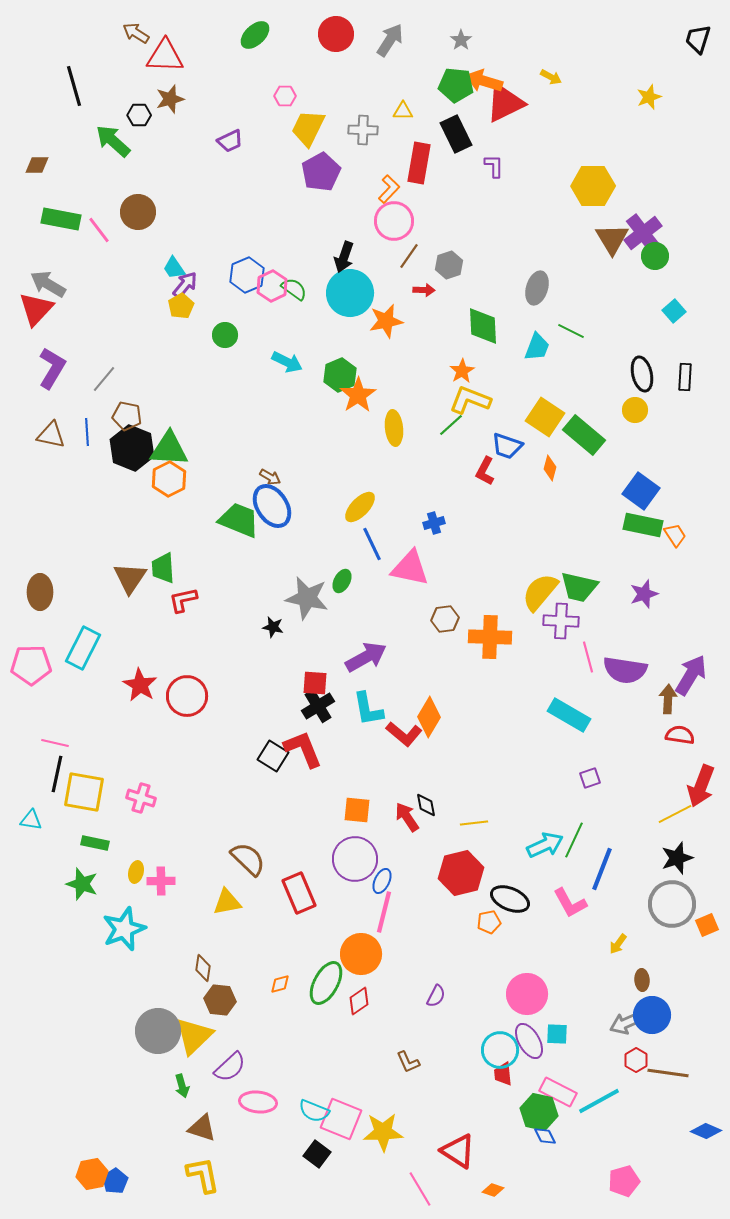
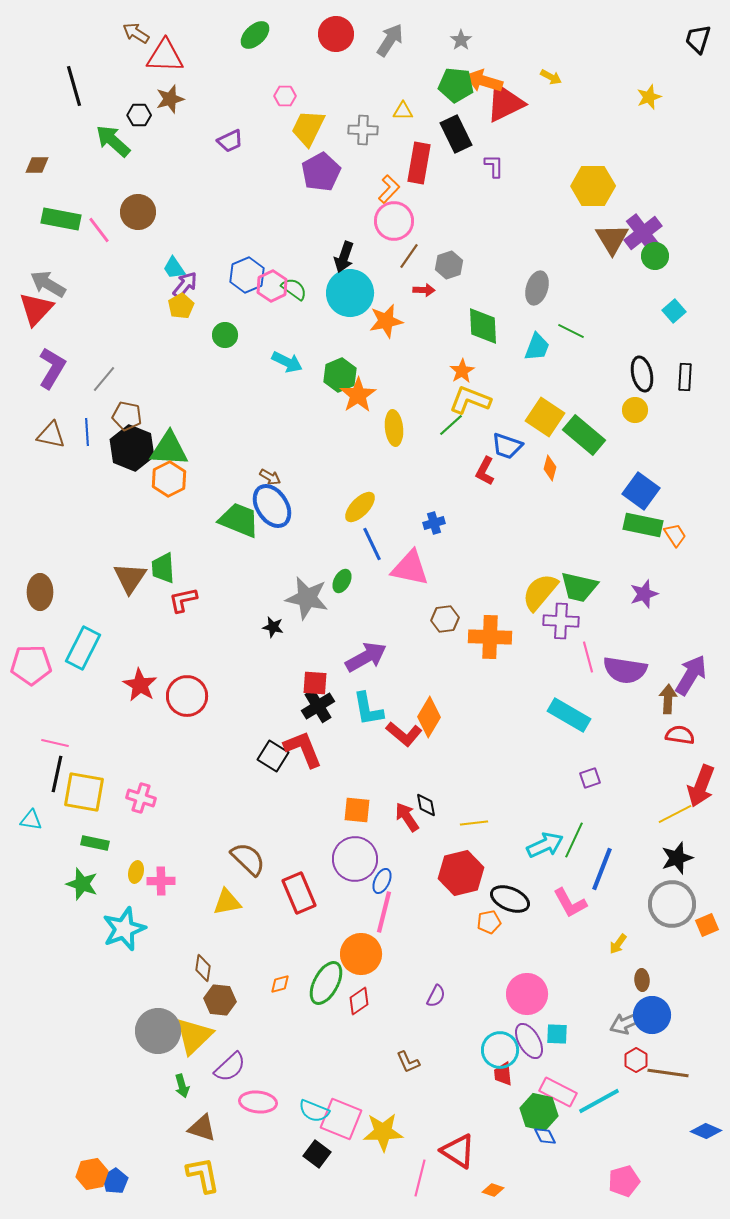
pink line at (420, 1189): moved 11 px up; rotated 45 degrees clockwise
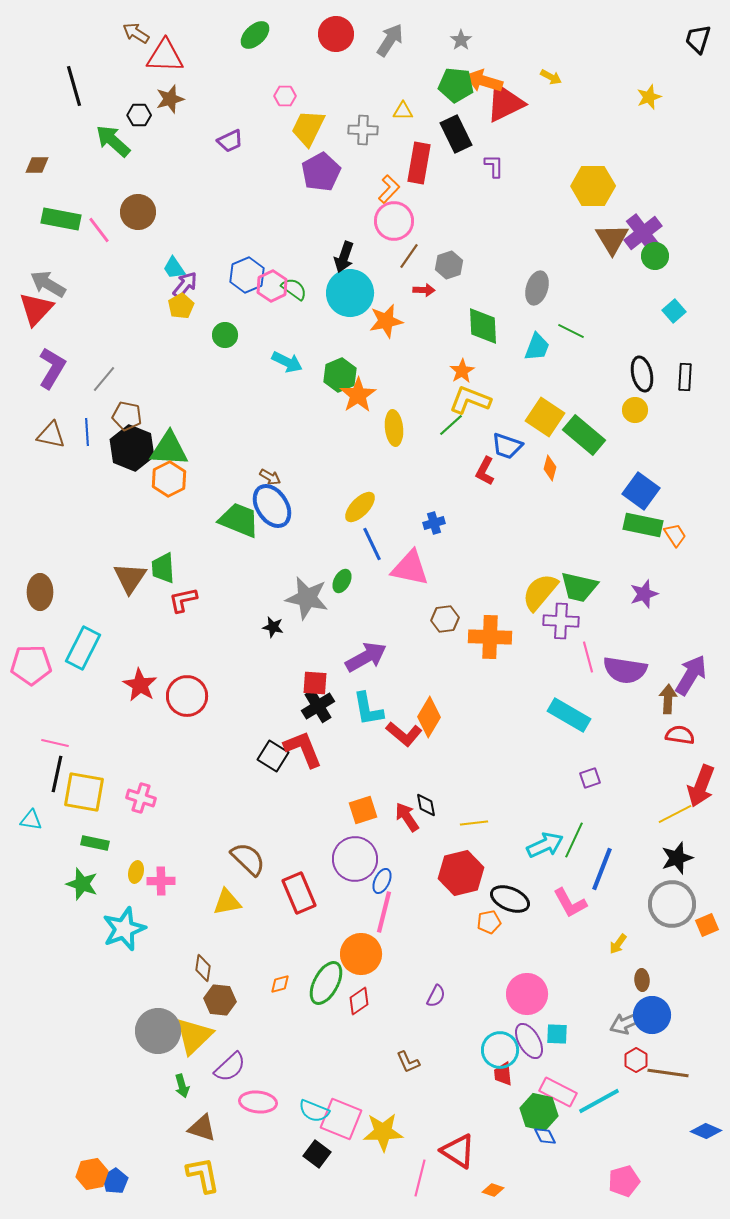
orange square at (357, 810): moved 6 px right; rotated 24 degrees counterclockwise
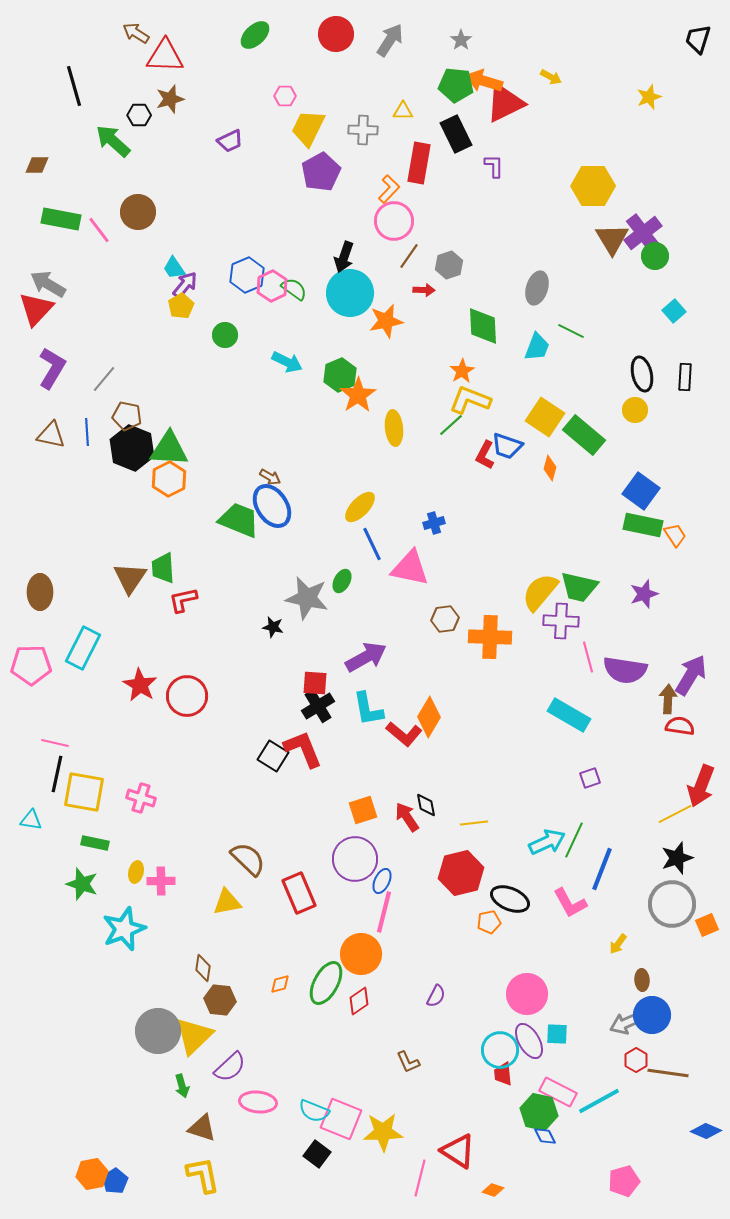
red L-shape at (485, 471): moved 16 px up
red semicircle at (680, 735): moved 9 px up
cyan arrow at (545, 845): moved 2 px right, 3 px up
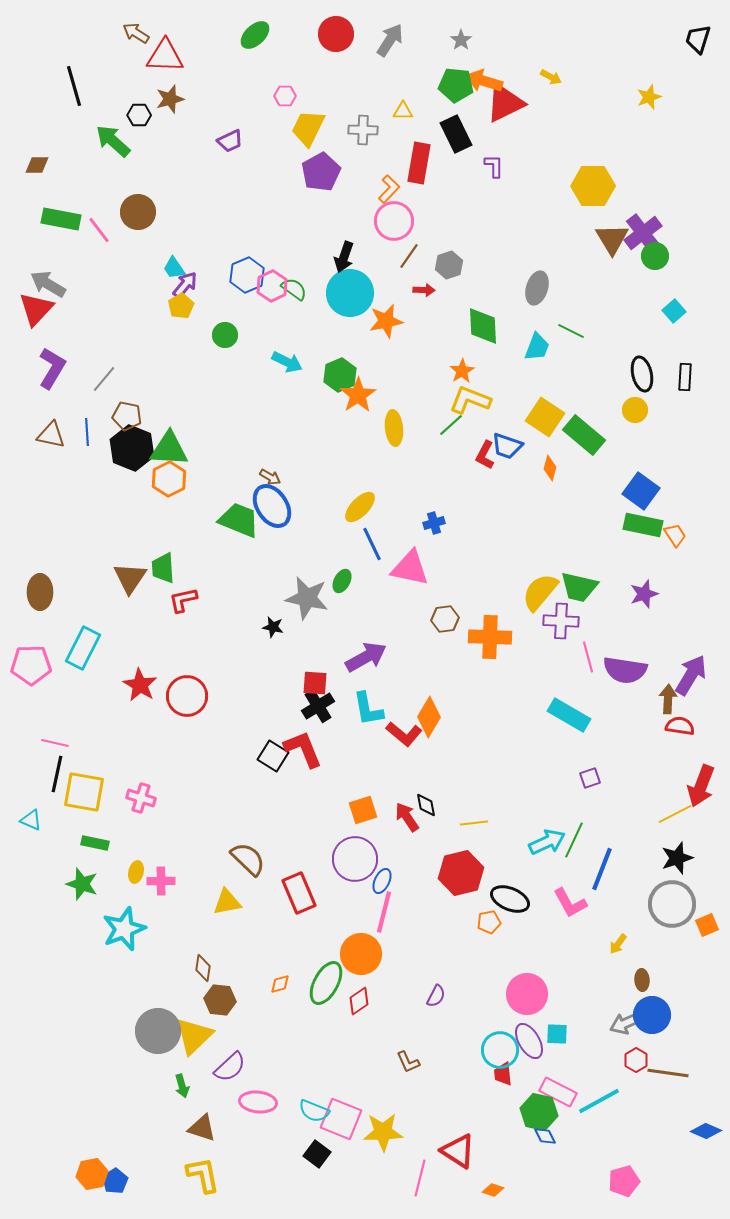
cyan triangle at (31, 820): rotated 15 degrees clockwise
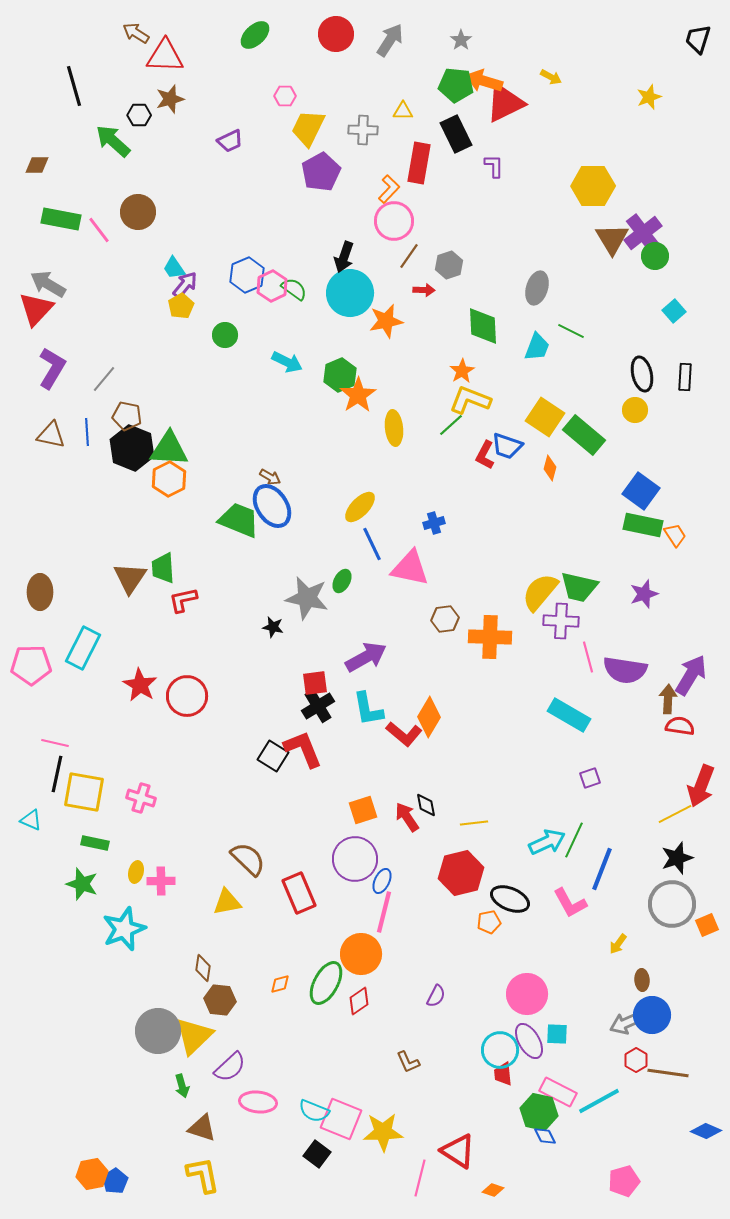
red square at (315, 683): rotated 12 degrees counterclockwise
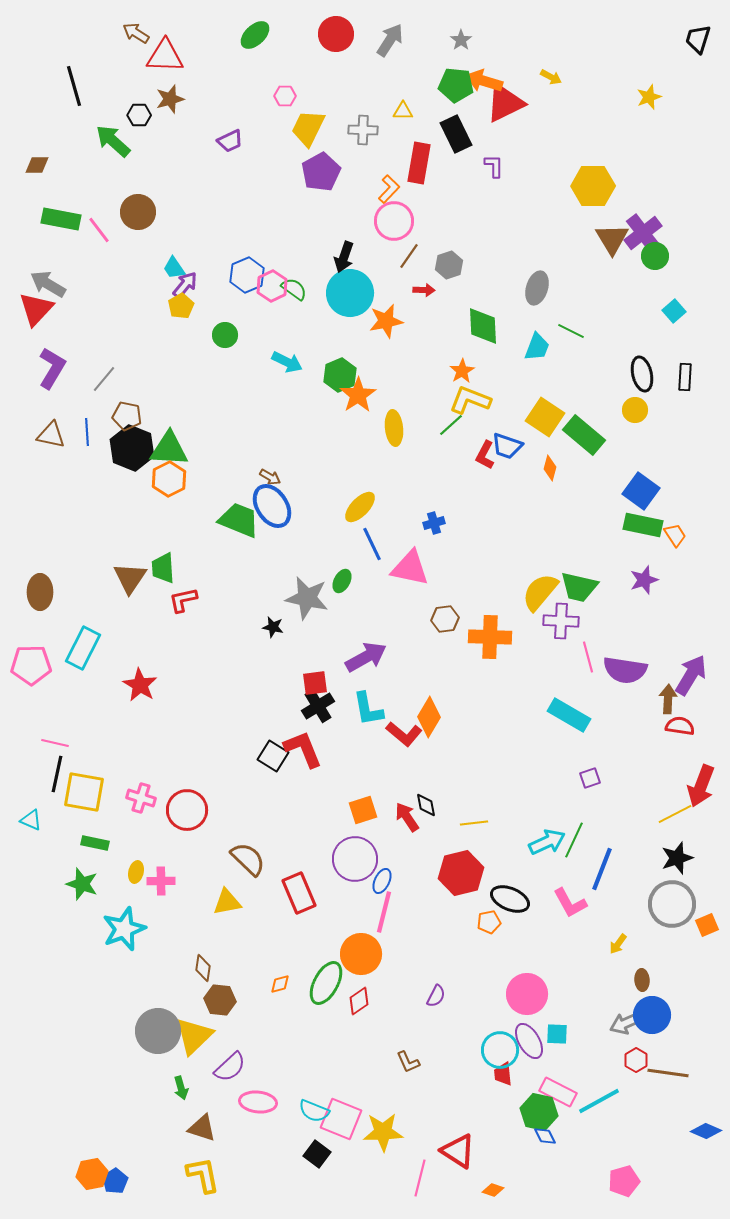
purple star at (644, 594): moved 14 px up
red circle at (187, 696): moved 114 px down
green arrow at (182, 1086): moved 1 px left, 2 px down
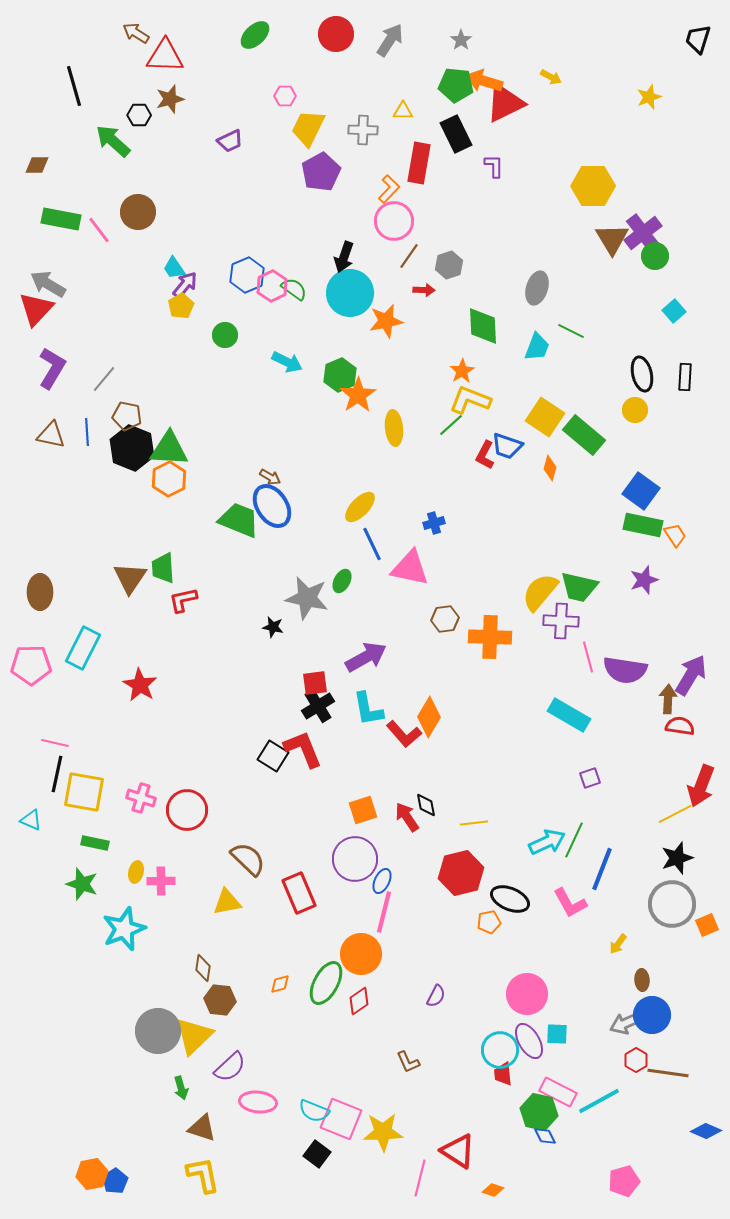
red L-shape at (404, 734): rotated 9 degrees clockwise
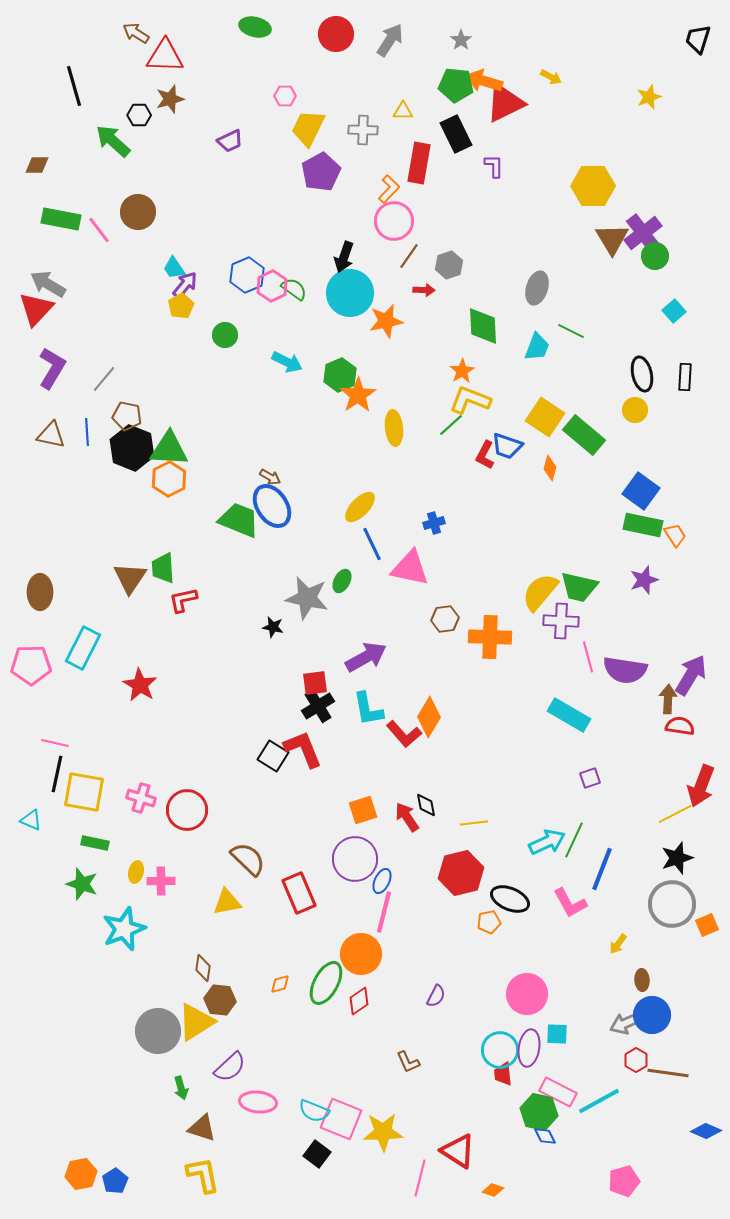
green ellipse at (255, 35): moved 8 px up; rotated 56 degrees clockwise
yellow triangle at (194, 1036): moved 2 px right, 14 px up; rotated 12 degrees clockwise
purple ellipse at (529, 1041): moved 7 px down; rotated 39 degrees clockwise
orange hexagon at (92, 1174): moved 11 px left
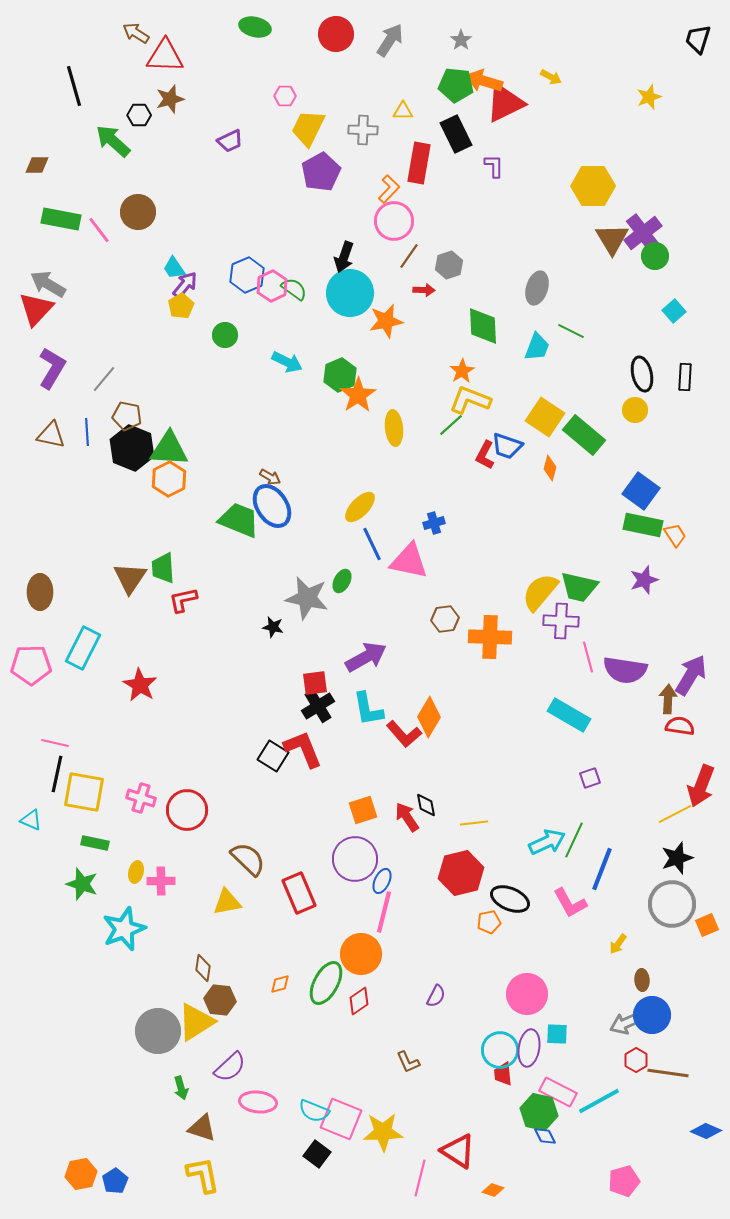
pink triangle at (410, 568): moved 1 px left, 7 px up
